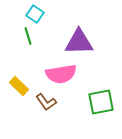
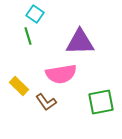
purple triangle: moved 1 px right
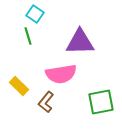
brown L-shape: rotated 75 degrees clockwise
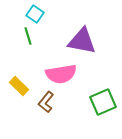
purple triangle: moved 2 px right, 1 px up; rotated 12 degrees clockwise
green square: moved 2 px right; rotated 12 degrees counterclockwise
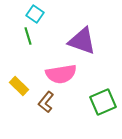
purple triangle: rotated 8 degrees clockwise
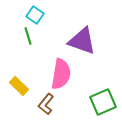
cyan square: moved 1 px down
pink semicircle: rotated 72 degrees counterclockwise
brown L-shape: moved 2 px down
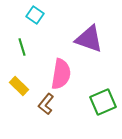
green line: moved 6 px left, 11 px down
purple triangle: moved 7 px right, 2 px up
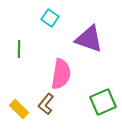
cyan square: moved 15 px right, 3 px down
green line: moved 3 px left, 2 px down; rotated 18 degrees clockwise
yellow rectangle: moved 23 px down
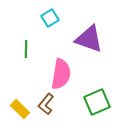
cyan square: rotated 24 degrees clockwise
green line: moved 7 px right
green square: moved 6 px left
yellow rectangle: moved 1 px right
